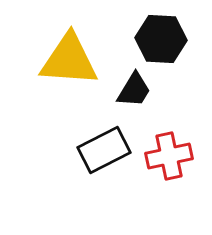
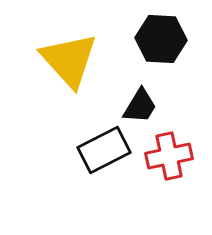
yellow triangle: rotated 44 degrees clockwise
black trapezoid: moved 6 px right, 16 px down
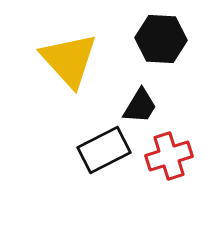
red cross: rotated 6 degrees counterclockwise
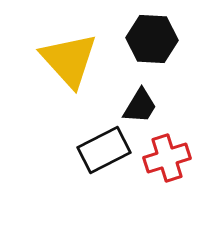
black hexagon: moved 9 px left
red cross: moved 2 px left, 2 px down
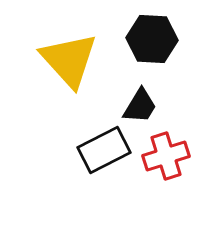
red cross: moved 1 px left, 2 px up
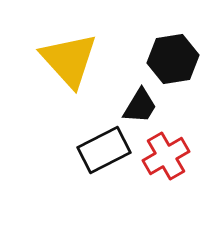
black hexagon: moved 21 px right, 20 px down; rotated 12 degrees counterclockwise
red cross: rotated 12 degrees counterclockwise
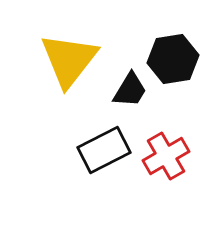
yellow triangle: rotated 20 degrees clockwise
black trapezoid: moved 10 px left, 16 px up
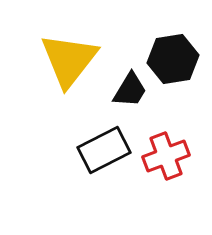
red cross: rotated 9 degrees clockwise
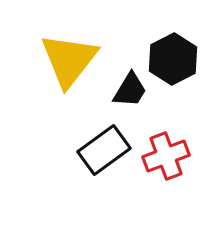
black hexagon: rotated 18 degrees counterclockwise
black rectangle: rotated 9 degrees counterclockwise
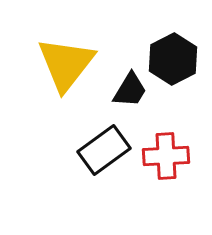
yellow triangle: moved 3 px left, 4 px down
red cross: rotated 18 degrees clockwise
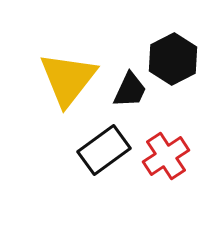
yellow triangle: moved 2 px right, 15 px down
black trapezoid: rotated 6 degrees counterclockwise
red cross: rotated 30 degrees counterclockwise
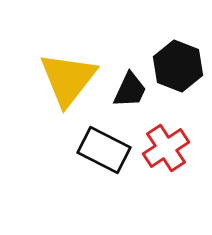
black hexagon: moved 5 px right, 7 px down; rotated 12 degrees counterclockwise
black rectangle: rotated 63 degrees clockwise
red cross: moved 8 px up
